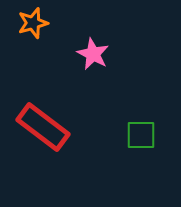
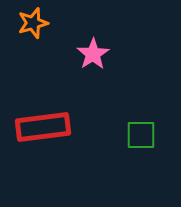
pink star: rotated 12 degrees clockwise
red rectangle: rotated 44 degrees counterclockwise
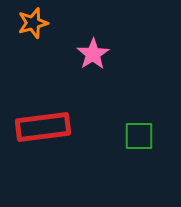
green square: moved 2 px left, 1 px down
